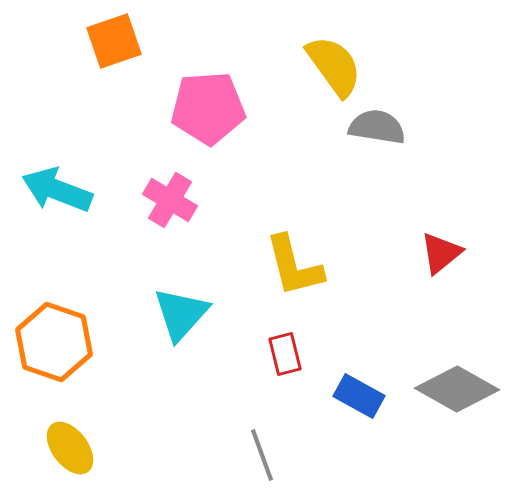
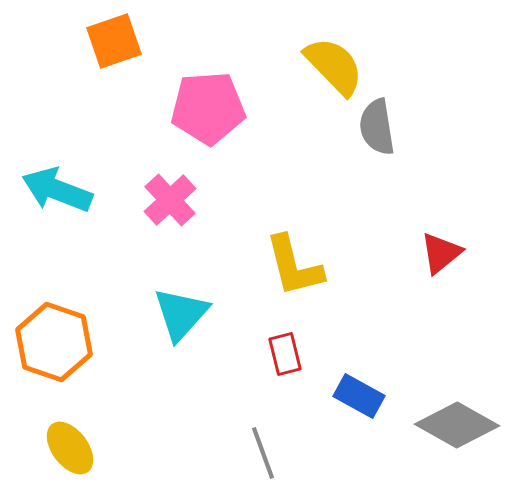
yellow semicircle: rotated 8 degrees counterclockwise
gray semicircle: rotated 108 degrees counterclockwise
pink cross: rotated 16 degrees clockwise
gray diamond: moved 36 px down
gray line: moved 1 px right, 2 px up
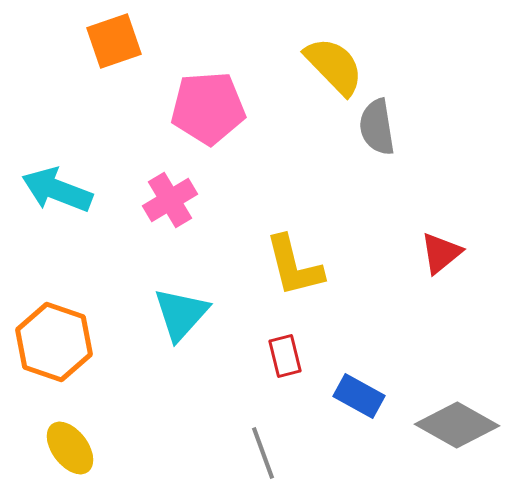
pink cross: rotated 12 degrees clockwise
red rectangle: moved 2 px down
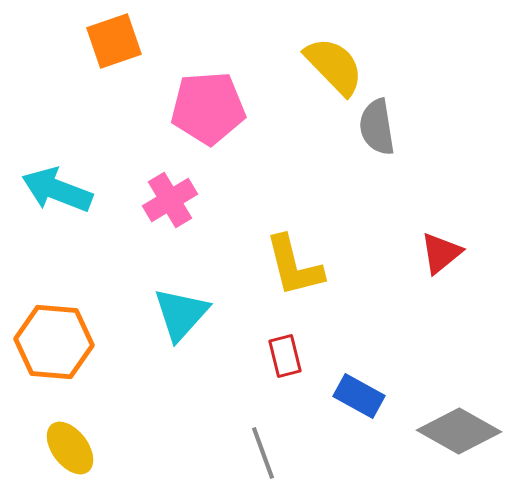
orange hexagon: rotated 14 degrees counterclockwise
gray diamond: moved 2 px right, 6 px down
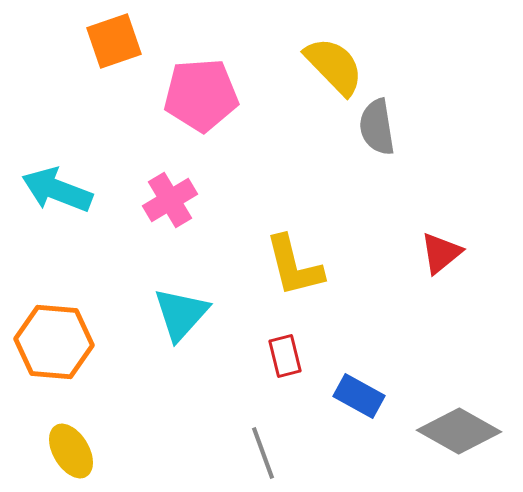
pink pentagon: moved 7 px left, 13 px up
yellow ellipse: moved 1 px right, 3 px down; rotated 6 degrees clockwise
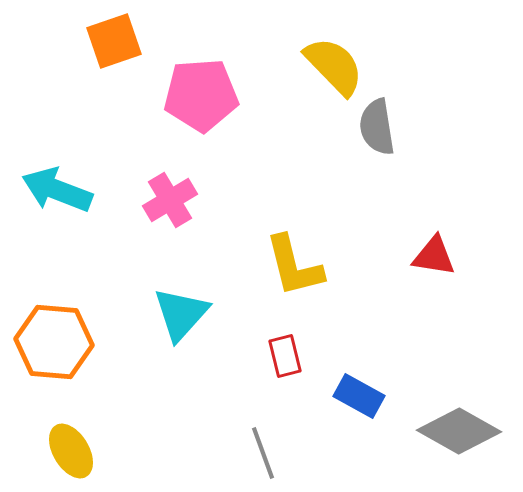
red triangle: moved 7 px left, 3 px down; rotated 48 degrees clockwise
